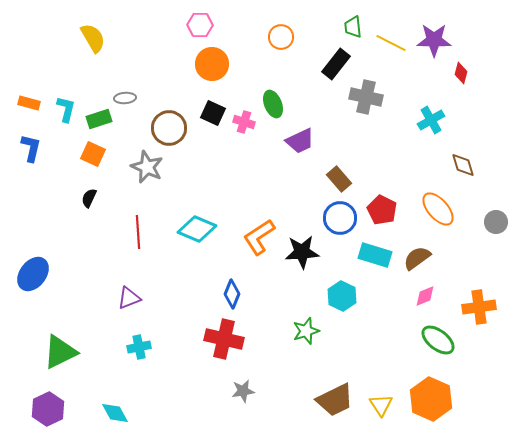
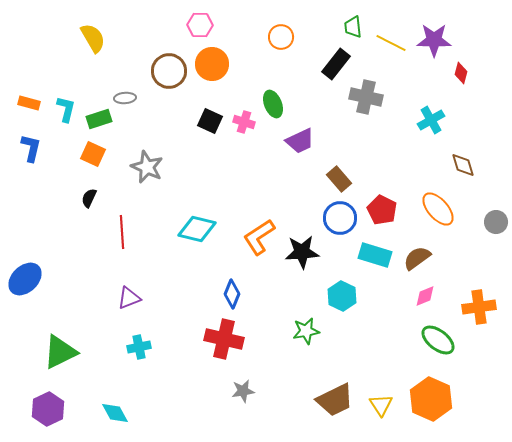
black square at (213, 113): moved 3 px left, 8 px down
brown circle at (169, 128): moved 57 px up
cyan diamond at (197, 229): rotated 9 degrees counterclockwise
red line at (138, 232): moved 16 px left
blue ellipse at (33, 274): moved 8 px left, 5 px down; rotated 8 degrees clockwise
green star at (306, 331): rotated 8 degrees clockwise
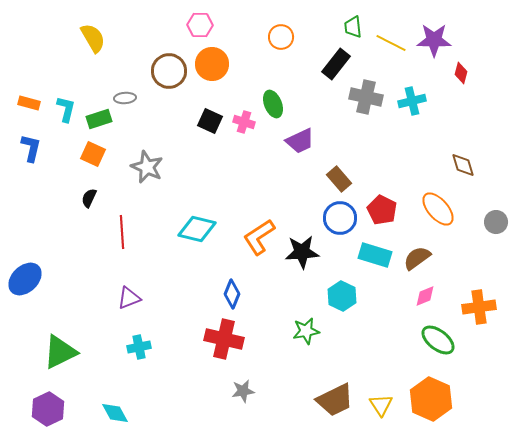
cyan cross at (431, 120): moved 19 px left, 19 px up; rotated 16 degrees clockwise
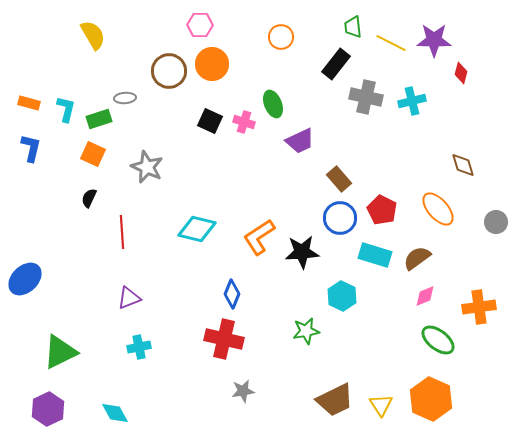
yellow semicircle at (93, 38): moved 3 px up
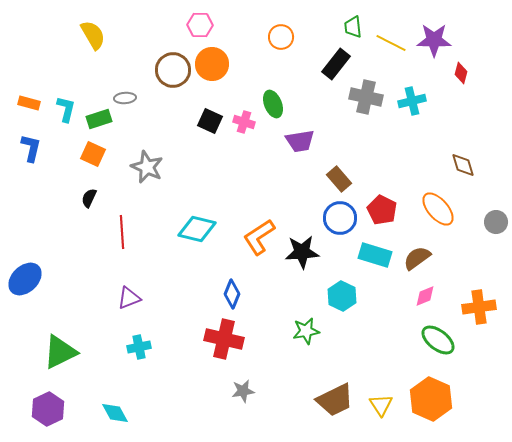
brown circle at (169, 71): moved 4 px right, 1 px up
purple trapezoid at (300, 141): rotated 16 degrees clockwise
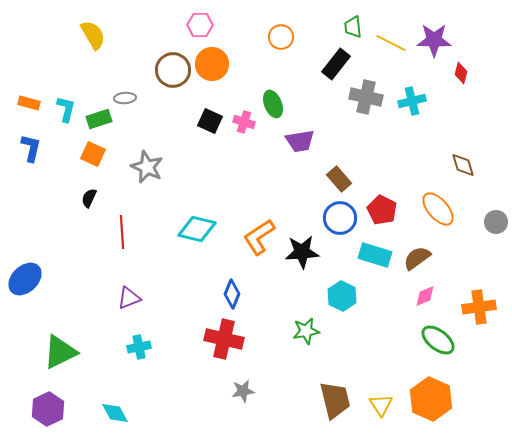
brown trapezoid at (335, 400): rotated 78 degrees counterclockwise
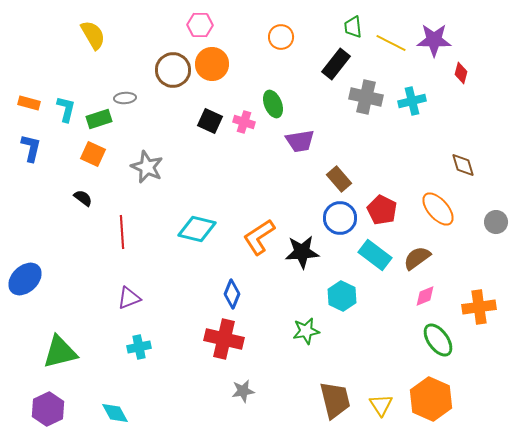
black semicircle at (89, 198): moved 6 px left; rotated 102 degrees clockwise
cyan rectangle at (375, 255): rotated 20 degrees clockwise
green ellipse at (438, 340): rotated 16 degrees clockwise
green triangle at (60, 352): rotated 12 degrees clockwise
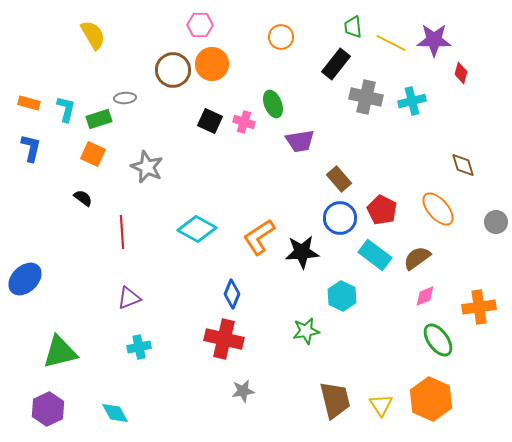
cyan diamond at (197, 229): rotated 15 degrees clockwise
